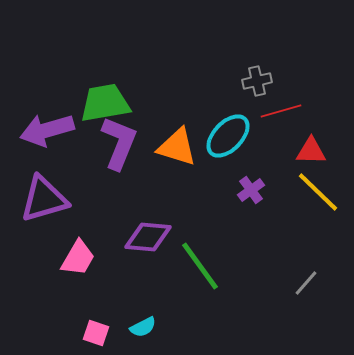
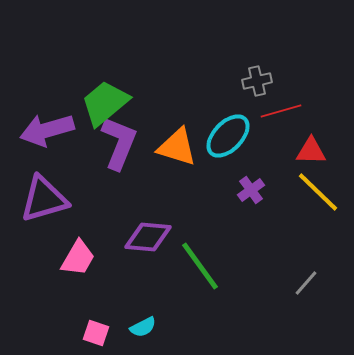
green trapezoid: rotated 30 degrees counterclockwise
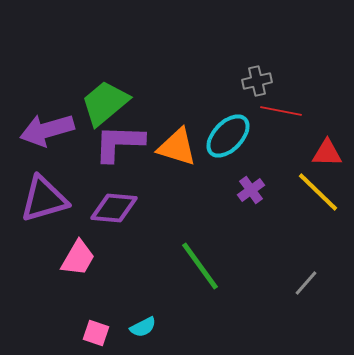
red line: rotated 27 degrees clockwise
purple L-shape: rotated 110 degrees counterclockwise
red triangle: moved 16 px right, 2 px down
purple diamond: moved 34 px left, 29 px up
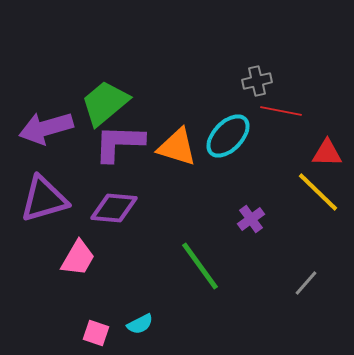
purple arrow: moved 1 px left, 2 px up
purple cross: moved 29 px down
cyan semicircle: moved 3 px left, 3 px up
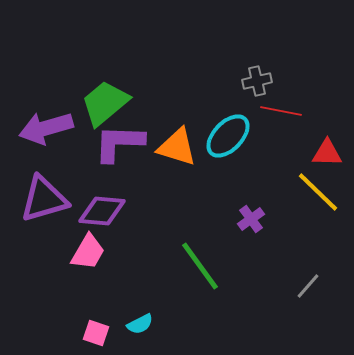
purple diamond: moved 12 px left, 3 px down
pink trapezoid: moved 10 px right, 6 px up
gray line: moved 2 px right, 3 px down
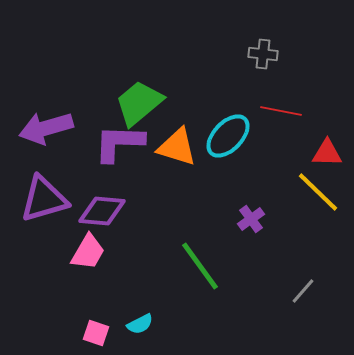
gray cross: moved 6 px right, 27 px up; rotated 20 degrees clockwise
green trapezoid: moved 34 px right
gray line: moved 5 px left, 5 px down
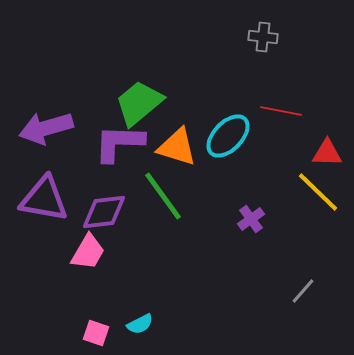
gray cross: moved 17 px up
purple triangle: rotated 26 degrees clockwise
purple diamond: moved 2 px right, 1 px down; rotated 12 degrees counterclockwise
green line: moved 37 px left, 70 px up
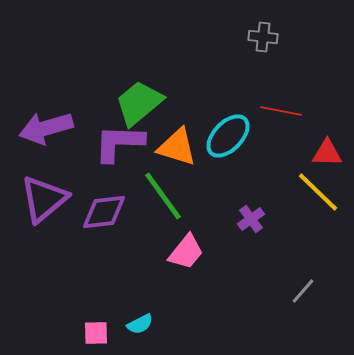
purple triangle: rotated 50 degrees counterclockwise
pink trapezoid: moved 98 px right; rotated 9 degrees clockwise
pink square: rotated 20 degrees counterclockwise
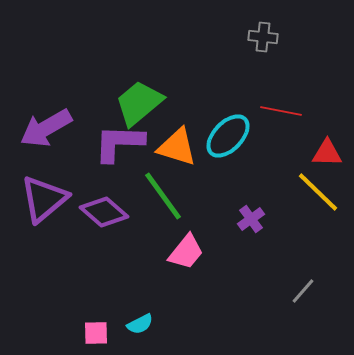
purple arrow: rotated 14 degrees counterclockwise
purple diamond: rotated 48 degrees clockwise
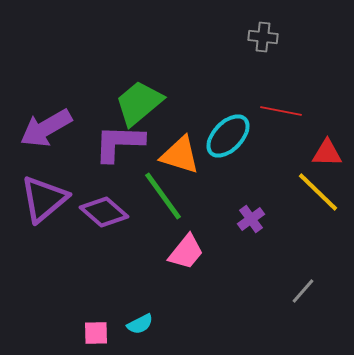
orange triangle: moved 3 px right, 8 px down
